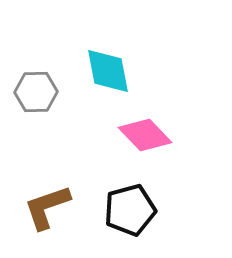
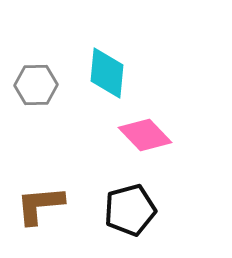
cyan diamond: moved 1 px left, 2 px down; rotated 16 degrees clockwise
gray hexagon: moved 7 px up
brown L-shape: moved 7 px left, 2 px up; rotated 14 degrees clockwise
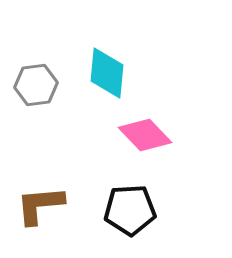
gray hexagon: rotated 6 degrees counterclockwise
black pentagon: rotated 12 degrees clockwise
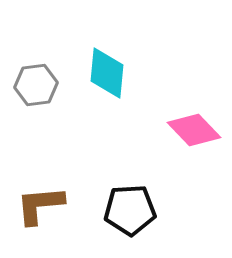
pink diamond: moved 49 px right, 5 px up
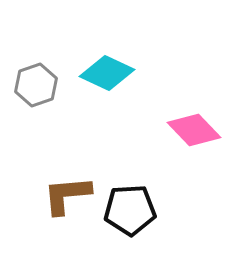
cyan diamond: rotated 70 degrees counterclockwise
gray hexagon: rotated 12 degrees counterclockwise
brown L-shape: moved 27 px right, 10 px up
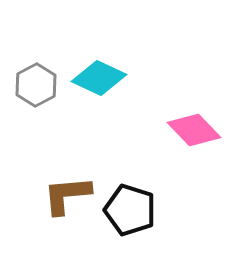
cyan diamond: moved 8 px left, 5 px down
gray hexagon: rotated 9 degrees counterclockwise
black pentagon: rotated 21 degrees clockwise
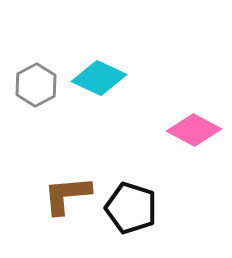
pink diamond: rotated 18 degrees counterclockwise
black pentagon: moved 1 px right, 2 px up
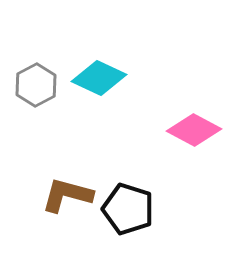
brown L-shape: rotated 20 degrees clockwise
black pentagon: moved 3 px left, 1 px down
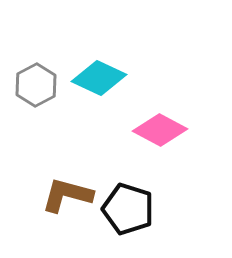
pink diamond: moved 34 px left
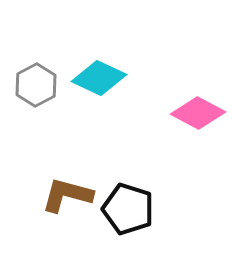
pink diamond: moved 38 px right, 17 px up
